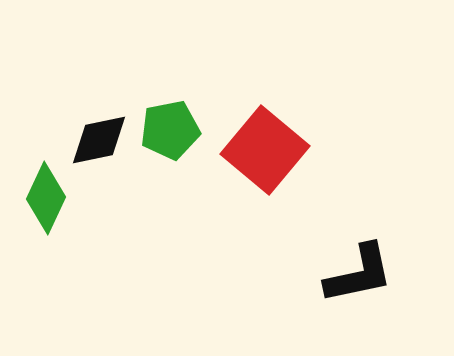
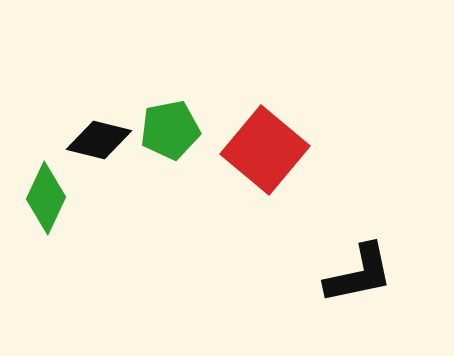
black diamond: rotated 26 degrees clockwise
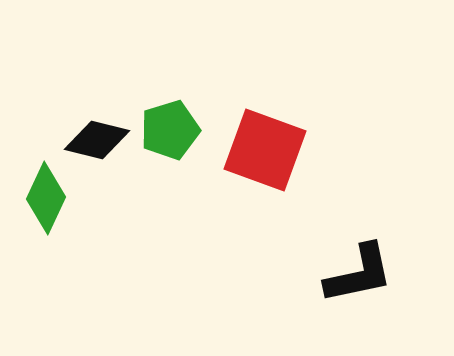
green pentagon: rotated 6 degrees counterclockwise
black diamond: moved 2 px left
red square: rotated 20 degrees counterclockwise
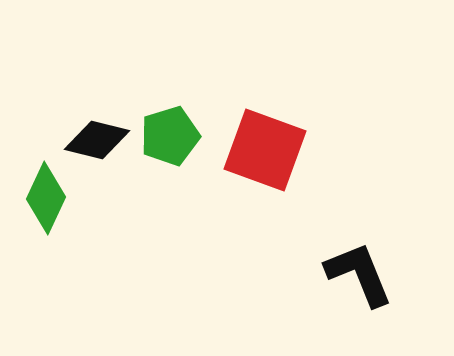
green pentagon: moved 6 px down
black L-shape: rotated 100 degrees counterclockwise
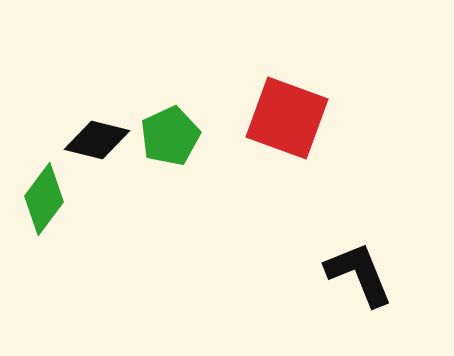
green pentagon: rotated 8 degrees counterclockwise
red square: moved 22 px right, 32 px up
green diamond: moved 2 px left, 1 px down; rotated 12 degrees clockwise
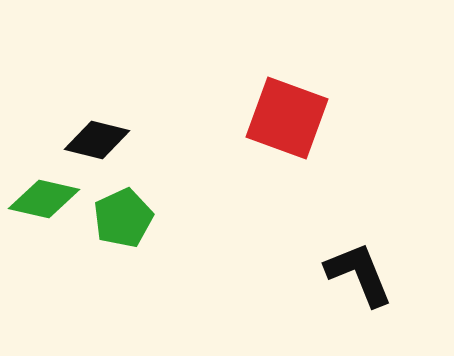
green pentagon: moved 47 px left, 82 px down
green diamond: rotated 66 degrees clockwise
